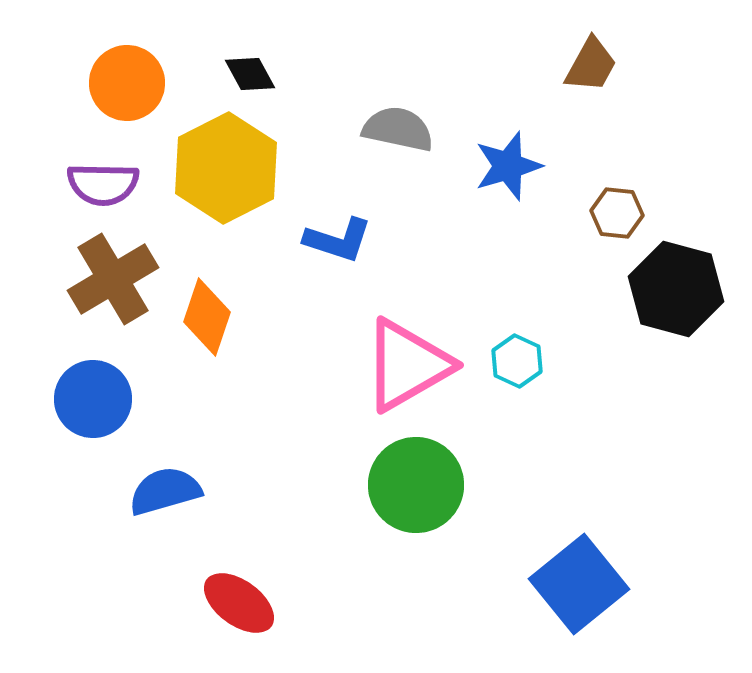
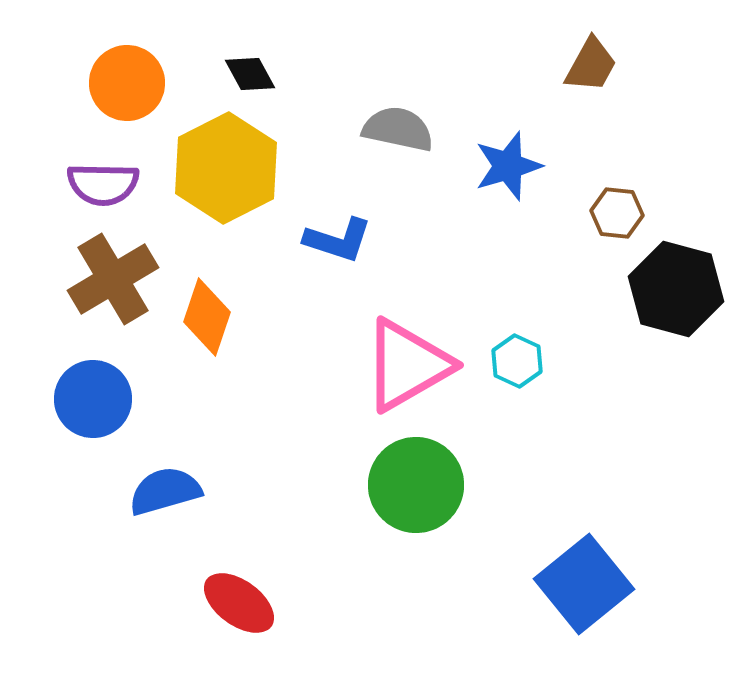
blue square: moved 5 px right
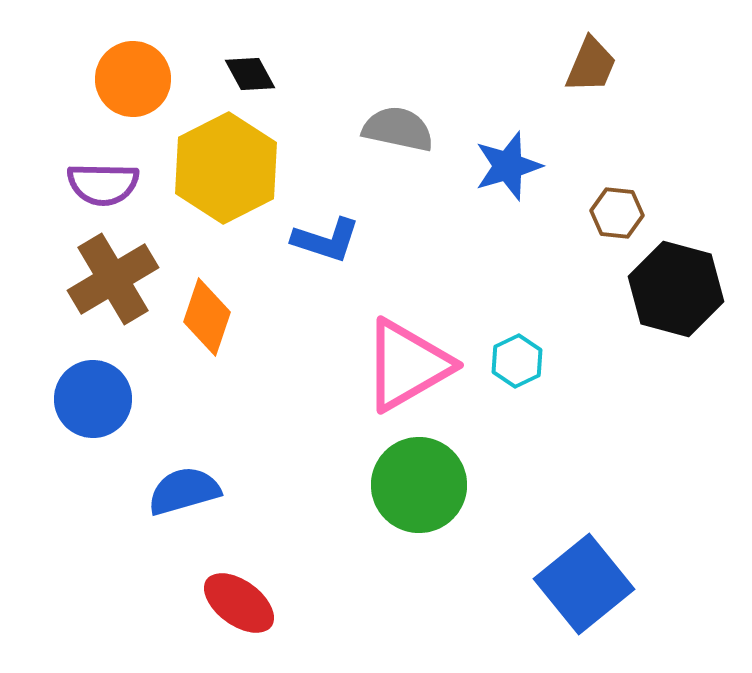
brown trapezoid: rotated 6 degrees counterclockwise
orange circle: moved 6 px right, 4 px up
blue L-shape: moved 12 px left
cyan hexagon: rotated 9 degrees clockwise
green circle: moved 3 px right
blue semicircle: moved 19 px right
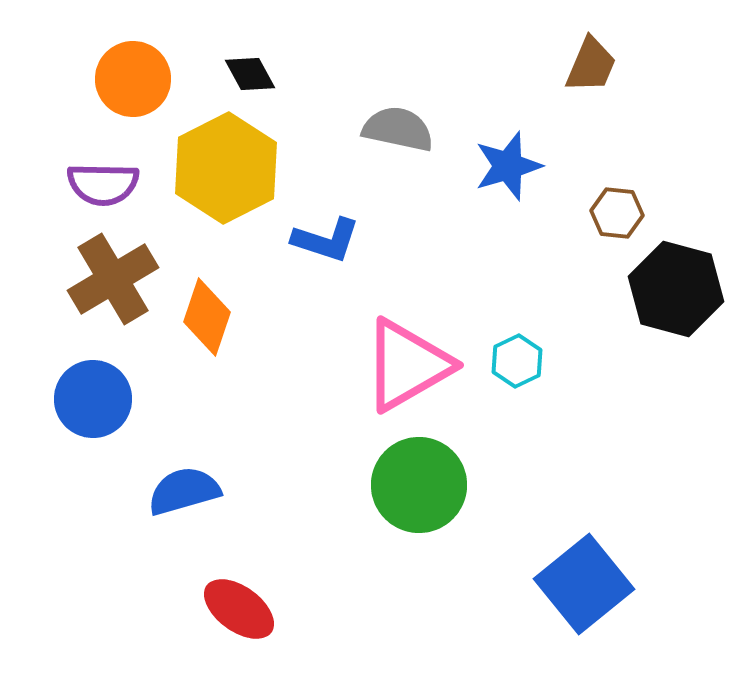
red ellipse: moved 6 px down
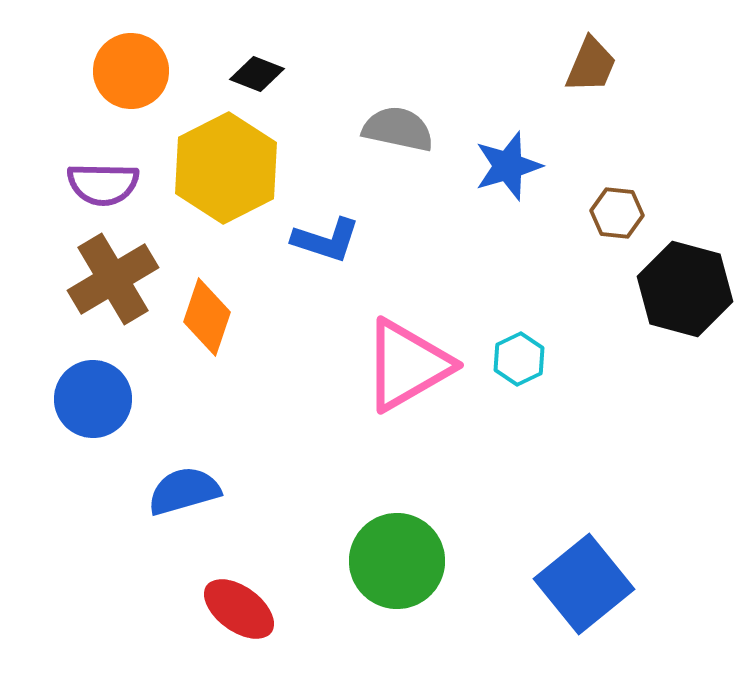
black diamond: moved 7 px right; rotated 40 degrees counterclockwise
orange circle: moved 2 px left, 8 px up
black hexagon: moved 9 px right
cyan hexagon: moved 2 px right, 2 px up
green circle: moved 22 px left, 76 px down
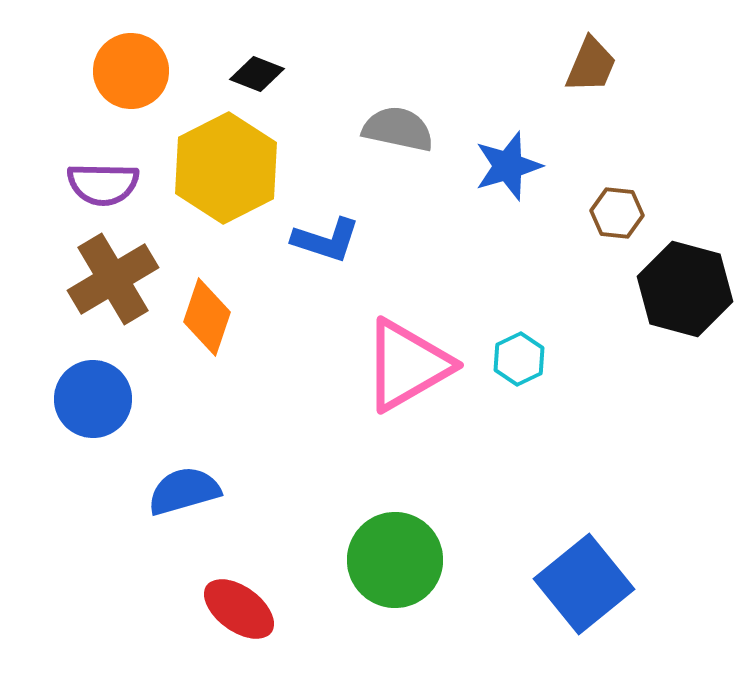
green circle: moved 2 px left, 1 px up
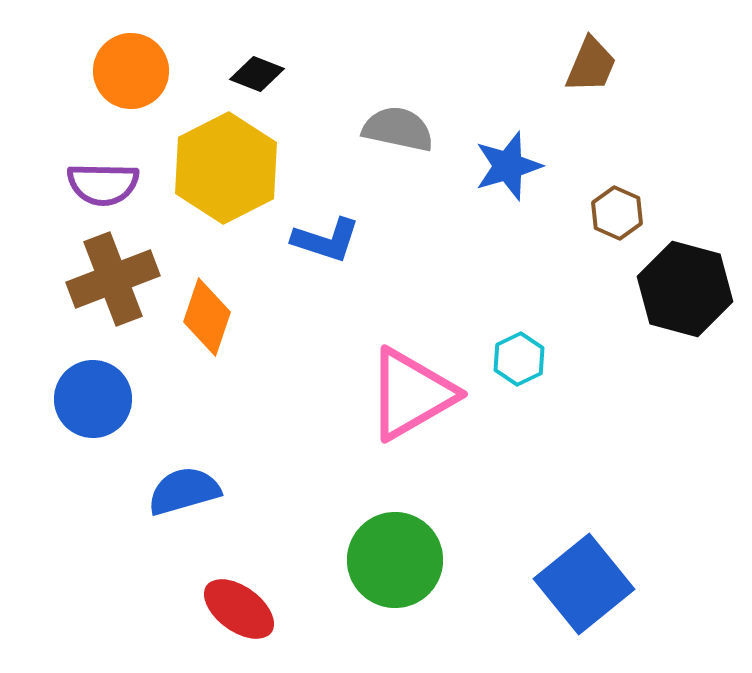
brown hexagon: rotated 18 degrees clockwise
brown cross: rotated 10 degrees clockwise
pink triangle: moved 4 px right, 29 px down
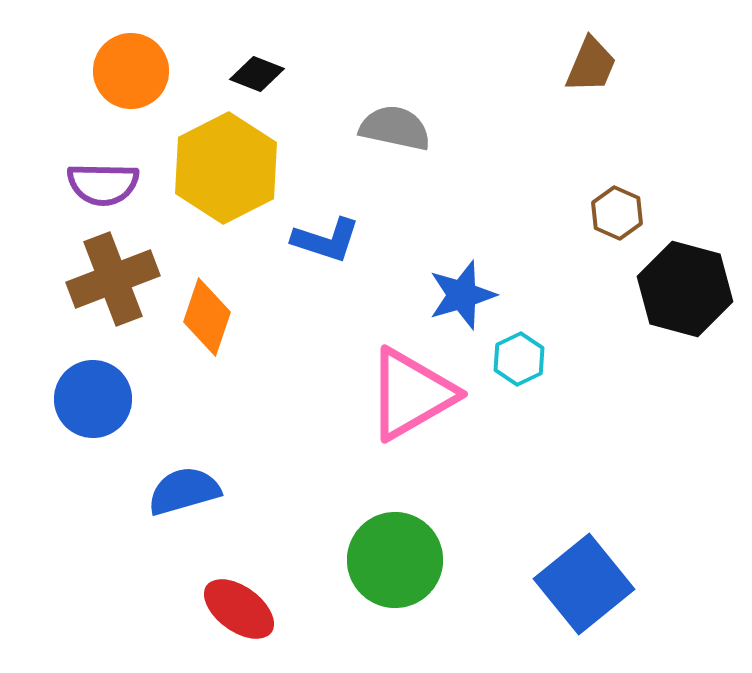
gray semicircle: moved 3 px left, 1 px up
blue star: moved 46 px left, 129 px down
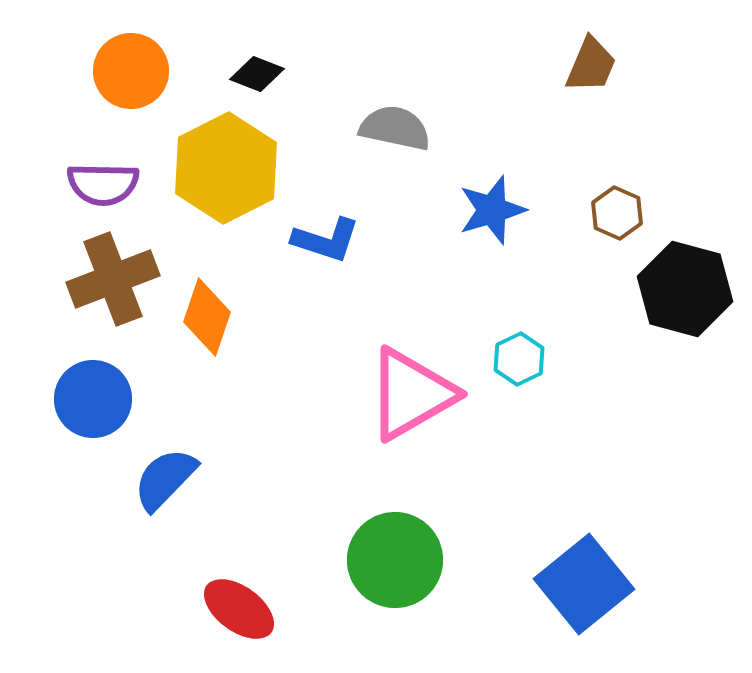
blue star: moved 30 px right, 85 px up
blue semicircle: moved 19 px left, 12 px up; rotated 30 degrees counterclockwise
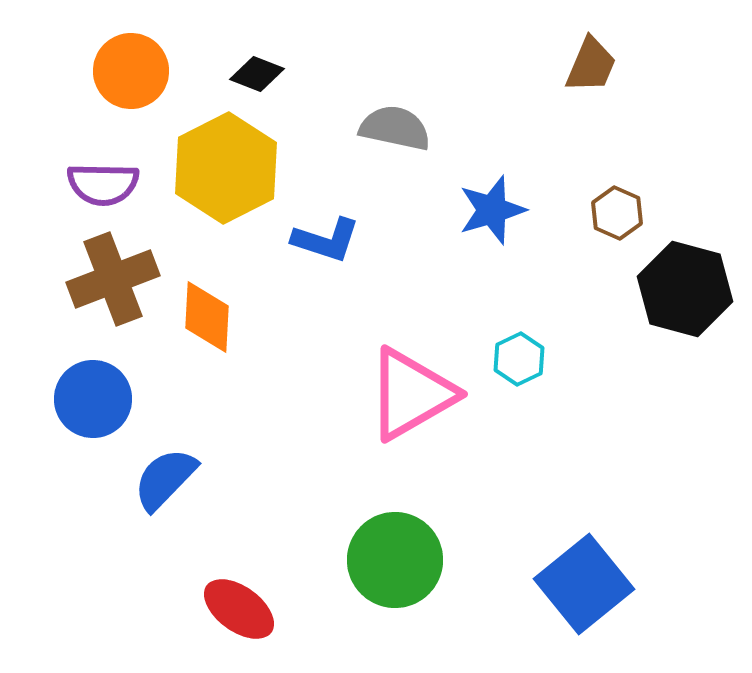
orange diamond: rotated 16 degrees counterclockwise
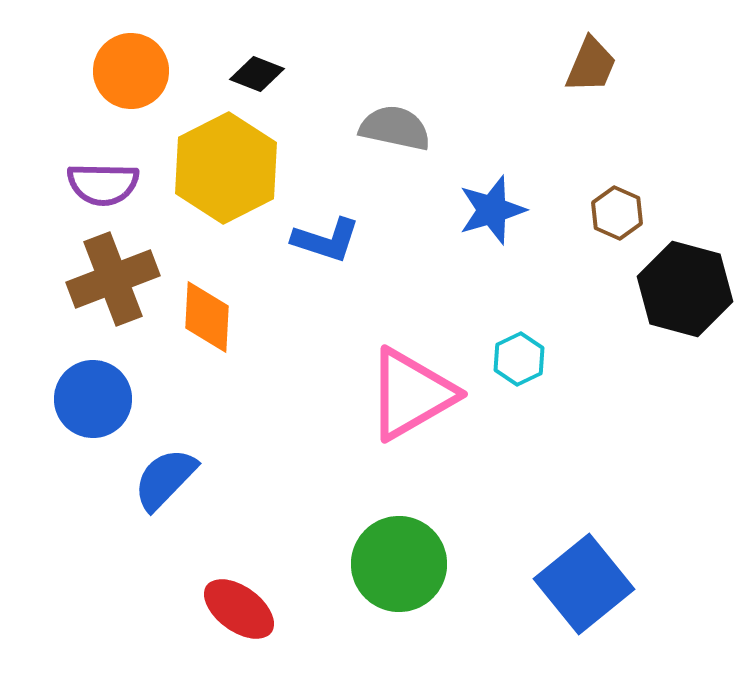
green circle: moved 4 px right, 4 px down
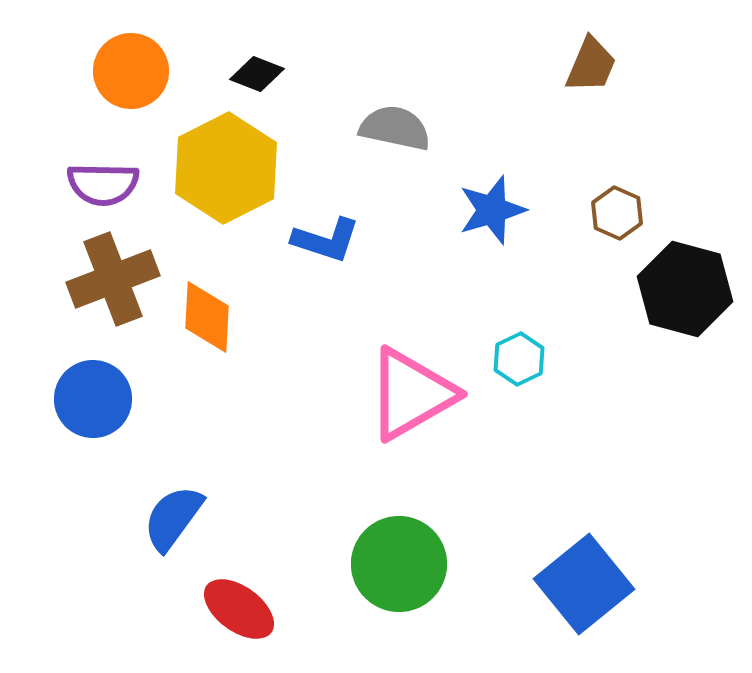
blue semicircle: moved 8 px right, 39 px down; rotated 8 degrees counterclockwise
